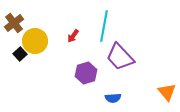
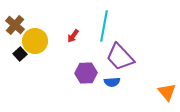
brown cross: moved 1 px right, 2 px down; rotated 12 degrees counterclockwise
purple hexagon: rotated 15 degrees clockwise
blue semicircle: moved 1 px left, 16 px up
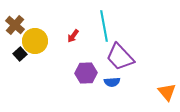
cyan line: rotated 20 degrees counterclockwise
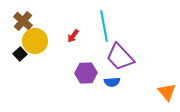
brown cross: moved 8 px right, 4 px up
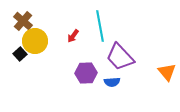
cyan line: moved 4 px left
orange triangle: moved 20 px up
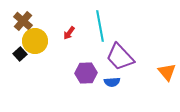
red arrow: moved 4 px left, 3 px up
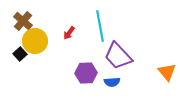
purple trapezoid: moved 2 px left, 1 px up
